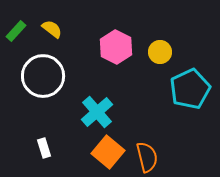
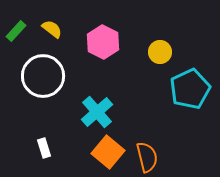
pink hexagon: moved 13 px left, 5 px up
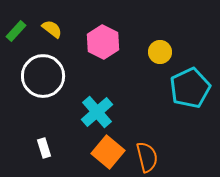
cyan pentagon: moved 1 px up
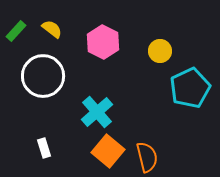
yellow circle: moved 1 px up
orange square: moved 1 px up
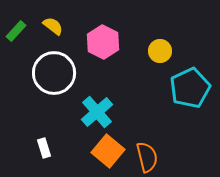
yellow semicircle: moved 1 px right, 3 px up
white circle: moved 11 px right, 3 px up
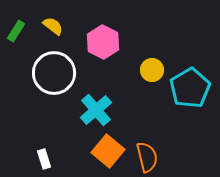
green rectangle: rotated 10 degrees counterclockwise
yellow circle: moved 8 px left, 19 px down
cyan pentagon: rotated 6 degrees counterclockwise
cyan cross: moved 1 px left, 2 px up
white rectangle: moved 11 px down
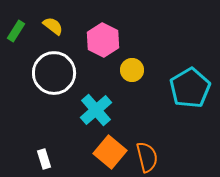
pink hexagon: moved 2 px up
yellow circle: moved 20 px left
orange square: moved 2 px right, 1 px down
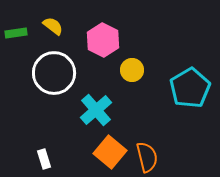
green rectangle: moved 2 px down; rotated 50 degrees clockwise
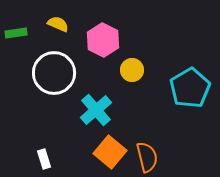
yellow semicircle: moved 5 px right, 2 px up; rotated 15 degrees counterclockwise
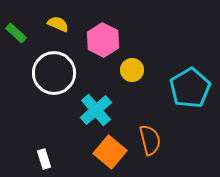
green rectangle: rotated 50 degrees clockwise
orange semicircle: moved 3 px right, 17 px up
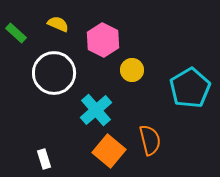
orange square: moved 1 px left, 1 px up
